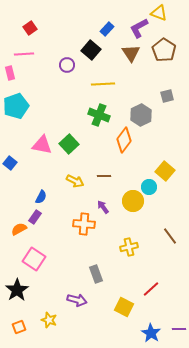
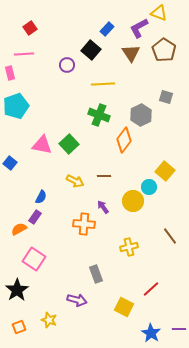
gray square at (167, 96): moved 1 px left, 1 px down; rotated 32 degrees clockwise
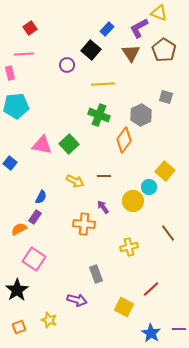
cyan pentagon at (16, 106): rotated 15 degrees clockwise
brown line at (170, 236): moved 2 px left, 3 px up
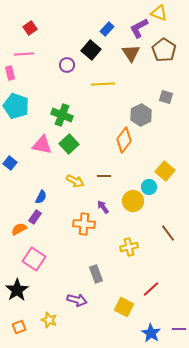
cyan pentagon at (16, 106): rotated 25 degrees clockwise
green cross at (99, 115): moved 37 px left
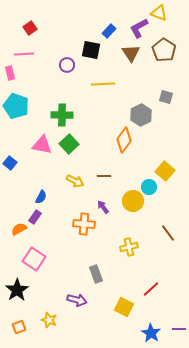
blue rectangle at (107, 29): moved 2 px right, 2 px down
black square at (91, 50): rotated 30 degrees counterclockwise
green cross at (62, 115): rotated 20 degrees counterclockwise
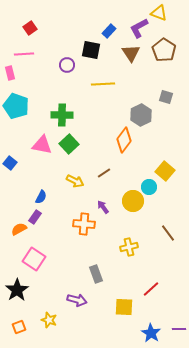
brown line at (104, 176): moved 3 px up; rotated 32 degrees counterclockwise
yellow square at (124, 307): rotated 24 degrees counterclockwise
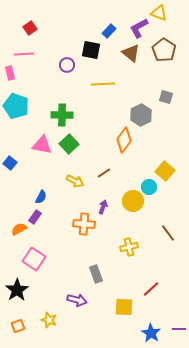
brown triangle at (131, 53): rotated 18 degrees counterclockwise
purple arrow at (103, 207): rotated 56 degrees clockwise
orange square at (19, 327): moved 1 px left, 1 px up
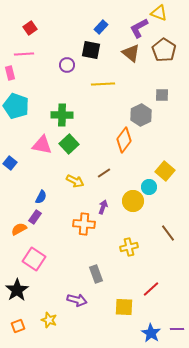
blue rectangle at (109, 31): moved 8 px left, 4 px up
gray square at (166, 97): moved 4 px left, 2 px up; rotated 16 degrees counterclockwise
purple line at (179, 329): moved 2 px left
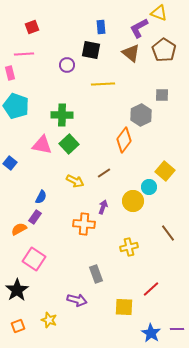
blue rectangle at (101, 27): rotated 48 degrees counterclockwise
red square at (30, 28): moved 2 px right, 1 px up; rotated 16 degrees clockwise
